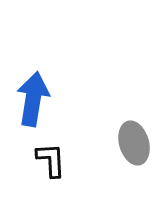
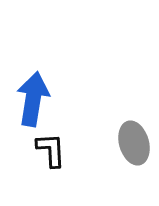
black L-shape: moved 10 px up
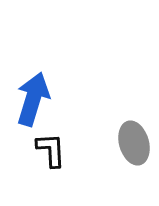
blue arrow: rotated 8 degrees clockwise
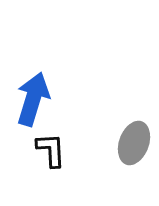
gray ellipse: rotated 36 degrees clockwise
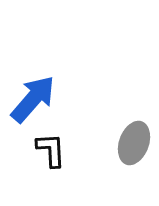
blue arrow: rotated 24 degrees clockwise
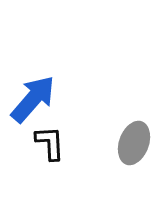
black L-shape: moved 1 px left, 7 px up
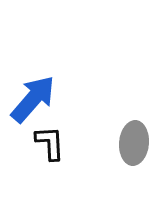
gray ellipse: rotated 15 degrees counterclockwise
